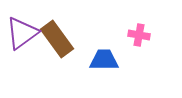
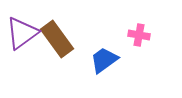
blue trapezoid: rotated 36 degrees counterclockwise
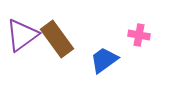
purple triangle: moved 2 px down
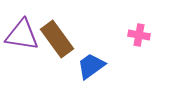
purple triangle: rotated 45 degrees clockwise
blue trapezoid: moved 13 px left, 6 px down
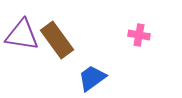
brown rectangle: moved 1 px down
blue trapezoid: moved 1 px right, 12 px down
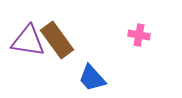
purple triangle: moved 6 px right, 6 px down
blue trapezoid: rotated 96 degrees counterclockwise
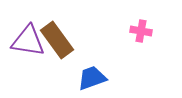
pink cross: moved 2 px right, 4 px up
blue trapezoid: rotated 112 degrees clockwise
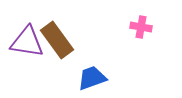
pink cross: moved 4 px up
purple triangle: moved 1 px left, 1 px down
